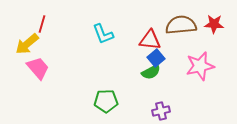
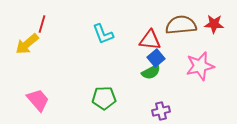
pink trapezoid: moved 32 px down
green pentagon: moved 2 px left, 3 px up
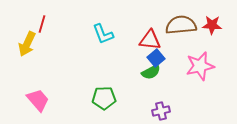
red star: moved 2 px left, 1 px down
yellow arrow: rotated 25 degrees counterclockwise
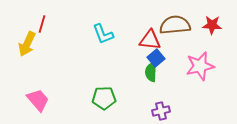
brown semicircle: moved 6 px left
green semicircle: rotated 120 degrees clockwise
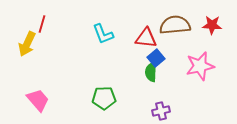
red triangle: moved 4 px left, 2 px up
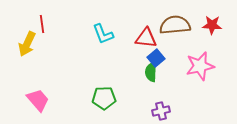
red line: rotated 24 degrees counterclockwise
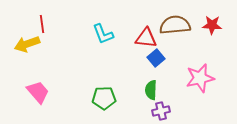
yellow arrow: rotated 45 degrees clockwise
pink star: moved 12 px down
green semicircle: moved 18 px down
pink trapezoid: moved 8 px up
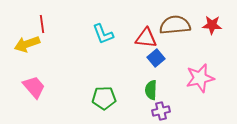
pink trapezoid: moved 4 px left, 5 px up
